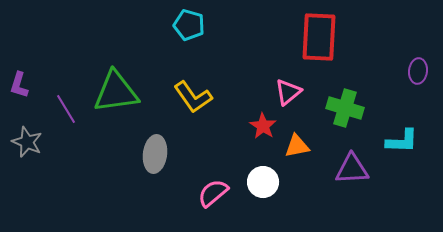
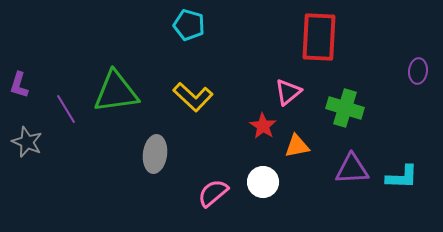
yellow L-shape: rotated 12 degrees counterclockwise
cyan L-shape: moved 36 px down
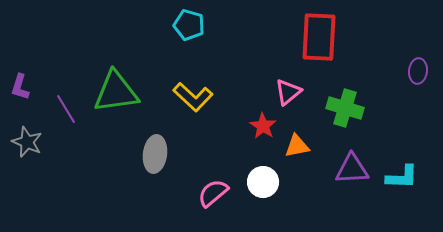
purple L-shape: moved 1 px right, 2 px down
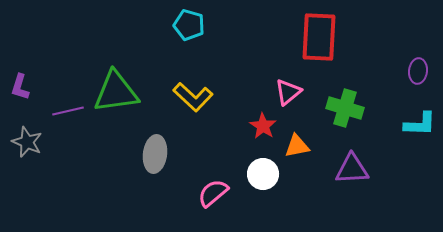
purple line: moved 2 px right, 2 px down; rotated 72 degrees counterclockwise
cyan L-shape: moved 18 px right, 53 px up
white circle: moved 8 px up
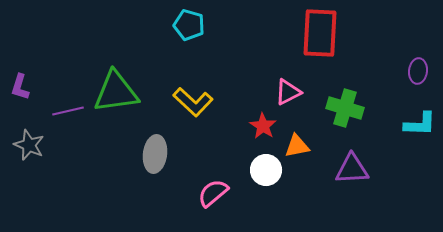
red rectangle: moved 1 px right, 4 px up
pink triangle: rotated 12 degrees clockwise
yellow L-shape: moved 5 px down
gray star: moved 2 px right, 3 px down
white circle: moved 3 px right, 4 px up
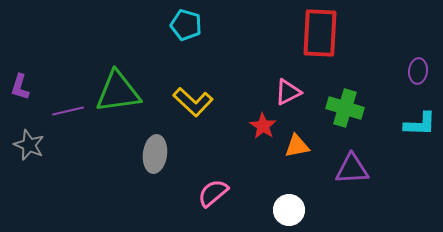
cyan pentagon: moved 3 px left
green triangle: moved 2 px right
white circle: moved 23 px right, 40 px down
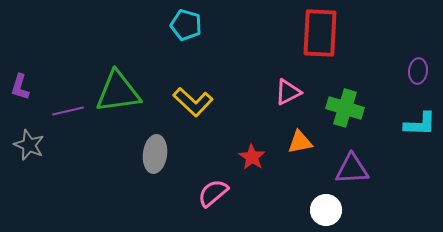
red star: moved 11 px left, 31 px down
orange triangle: moved 3 px right, 4 px up
white circle: moved 37 px right
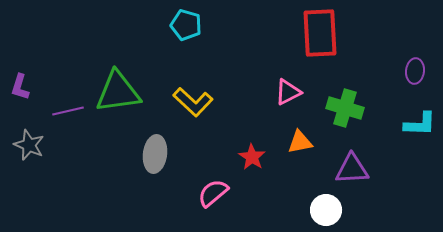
red rectangle: rotated 6 degrees counterclockwise
purple ellipse: moved 3 px left
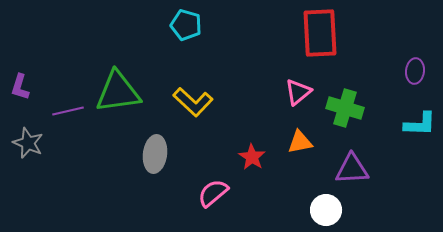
pink triangle: moved 10 px right; rotated 12 degrees counterclockwise
gray star: moved 1 px left, 2 px up
